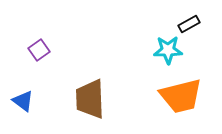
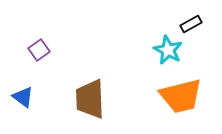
black rectangle: moved 2 px right
cyan star: rotated 28 degrees clockwise
blue triangle: moved 4 px up
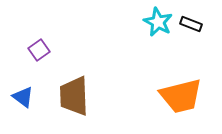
black rectangle: rotated 50 degrees clockwise
cyan star: moved 10 px left, 28 px up
brown trapezoid: moved 16 px left, 3 px up
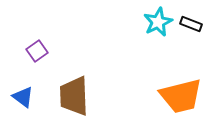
cyan star: rotated 20 degrees clockwise
purple square: moved 2 px left, 1 px down
